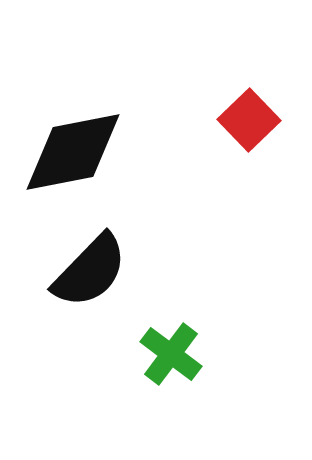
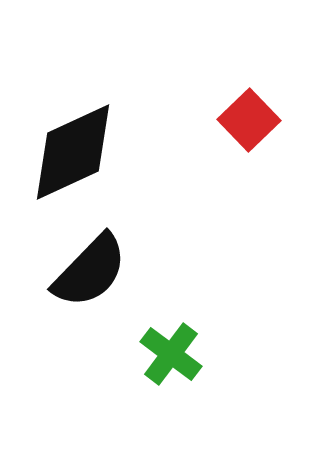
black diamond: rotated 14 degrees counterclockwise
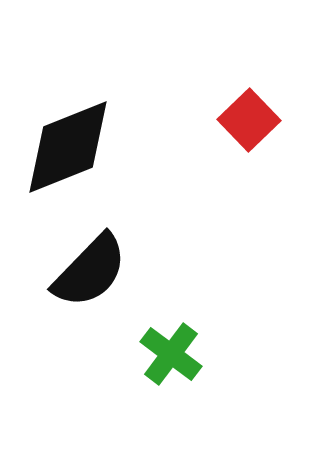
black diamond: moved 5 px left, 5 px up; rotated 3 degrees clockwise
